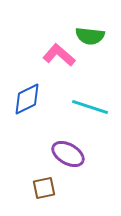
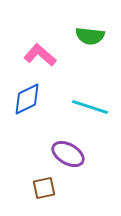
pink L-shape: moved 19 px left
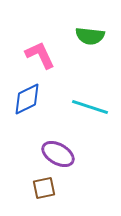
pink L-shape: rotated 24 degrees clockwise
purple ellipse: moved 10 px left
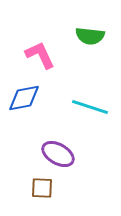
blue diamond: moved 3 px left, 1 px up; rotated 16 degrees clockwise
brown square: moved 2 px left; rotated 15 degrees clockwise
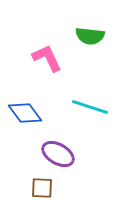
pink L-shape: moved 7 px right, 3 px down
blue diamond: moved 1 px right, 15 px down; rotated 64 degrees clockwise
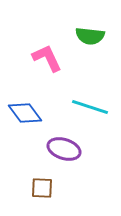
purple ellipse: moved 6 px right, 5 px up; rotated 12 degrees counterclockwise
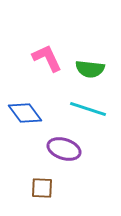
green semicircle: moved 33 px down
cyan line: moved 2 px left, 2 px down
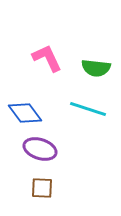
green semicircle: moved 6 px right, 1 px up
purple ellipse: moved 24 px left
